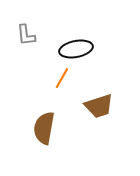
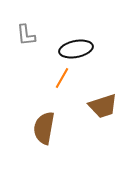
brown trapezoid: moved 4 px right
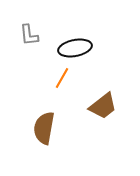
gray L-shape: moved 3 px right
black ellipse: moved 1 px left, 1 px up
brown trapezoid: rotated 20 degrees counterclockwise
